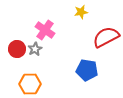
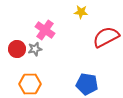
yellow star: rotated 16 degrees clockwise
gray star: rotated 16 degrees clockwise
blue pentagon: moved 14 px down
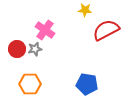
yellow star: moved 4 px right, 2 px up
red semicircle: moved 7 px up
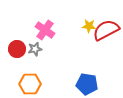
yellow star: moved 4 px right, 16 px down
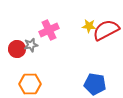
pink cross: moved 4 px right; rotated 30 degrees clockwise
gray star: moved 4 px left, 4 px up
blue pentagon: moved 8 px right
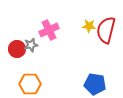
red semicircle: rotated 48 degrees counterclockwise
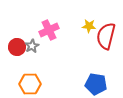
red semicircle: moved 6 px down
gray star: moved 1 px right, 1 px down; rotated 16 degrees counterclockwise
red circle: moved 2 px up
blue pentagon: moved 1 px right
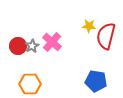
pink cross: moved 3 px right, 12 px down; rotated 24 degrees counterclockwise
red circle: moved 1 px right, 1 px up
blue pentagon: moved 3 px up
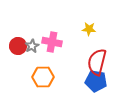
yellow star: moved 3 px down
red semicircle: moved 9 px left, 26 px down
pink cross: rotated 30 degrees counterclockwise
orange hexagon: moved 13 px right, 7 px up
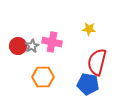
blue pentagon: moved 8 px left, 3 px down
